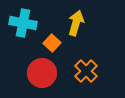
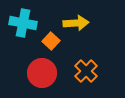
yellow arrow: rotated 70 degrees clockwise
orange square: moved 1 px left, 2 px up
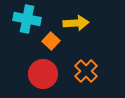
cyan cross: moved 4 px right, 4 px up
red circle: moved 1 px right, 1 px down
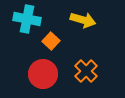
yellow arrow: moved 7 px right, 3 px up; rotated 20 degrees clockwise
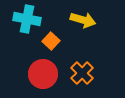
orange cross: moved 4 px left, 2 px down
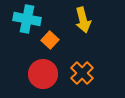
yellow arrow: rotated 60 degrees clockwise
orange square: moved 1 px left, 1 px up
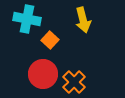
orange cross: moved 8 px left, 9 px down
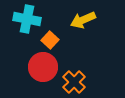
yellow arrow: rotated 80 degrees clockwise
red circle: moved 7 px up
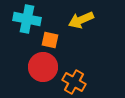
yellow arrow: moved 2 px left
orange square: rotated 30 degrees counterclockwise
orange cross: rotated 15 degrees counterclockwise
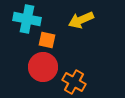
orange square: moved 3 px left
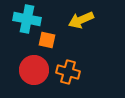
red circle: moved 9 px left, 3 px down
orange cross: moved 6 px left, 10 px up; rotated 15 degrees counterclockwise
